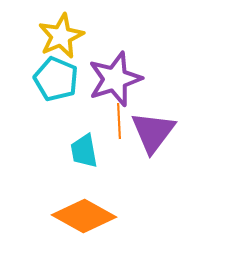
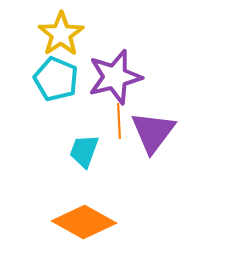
yellow star: moved 2 px up; rotated 9 degrees counterclockwise
purple star: moved 2 px up; rotated 4 degrees clockwise
cyan trapezoid: rotated 30 degrees clockwise
orange diamond: moved 6 px down
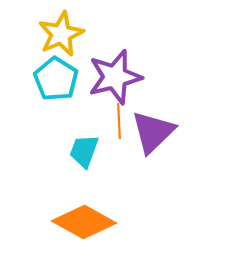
yellow star: rotated 9 degrees clockwise
cyan pentagon: rotated 9 degrees clockwise
purple triangle: rotated 9 degrees clockwise
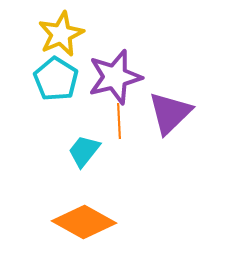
purple triangle: moved 17 px right, 19 px up
cyan trapezoid: rotated 18 degrees clockwise
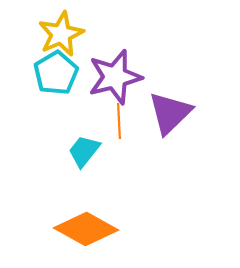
cyan pentagon: moved 6 px up; rotated 9 degrees clockwise
orange diamond: moved 2 px right, 7 px down
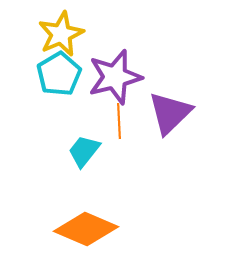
cyan pentagon: moved 3 px right, 1 px down
orange diamond: rotated 6 degrees counterclockwise
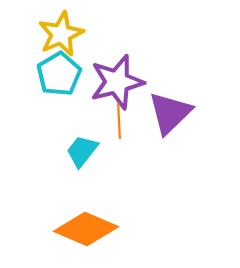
purple star: moved 2 px right, 5 px down
cyan trapezoid: moved 2 px left
